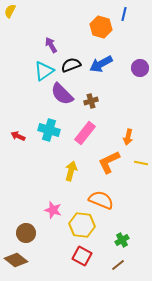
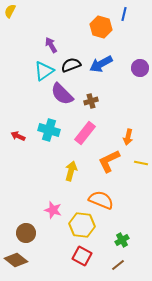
orange L-shape: moved 1 px up
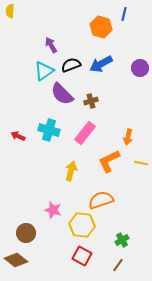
yellow semicircle: rotated 24 degrees counterclockwise
orange semicircle: rotated 40 degrees counterclockwise
brown line: rotated 16 degrees counterclockwise
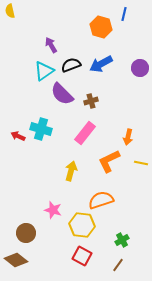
yellow semicircle: rotated 16 degrees counterclockwise
cyan cross: moved 8 px left, 1 px up
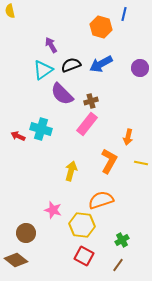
cyan triangle: moved 1 px left, 1 px up
pink rectangle: moved 2 px right, 9 px up
orange L-shape: rotated 145 degrees clockwise
red square: moved 2 px right
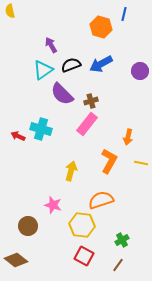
purple circle: moved 3 px down
pink star: moved 5 px up
brown circle: moved 2 px right, 7 px up
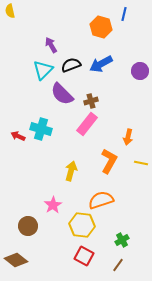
cyan triangle: rotated 10 degrees counterclockwise
pink star: rotated 24 degrees clockwise
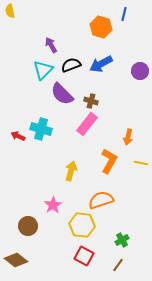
brown cross: rotated 32 degrees clockwise
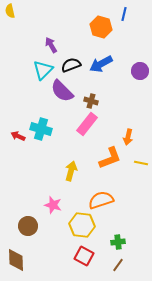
purple semicircle: moved 3 px up
orange L-shape: moved 1 px right, 3 px up; rotated 40 degrees clockwise
pink star: rotated 24 degrees counterclockwise
green cross: moved 4 px left, 2 px down; rotated 24 degrees clockwise
brown diamond: rotated 50 degrees clockwise
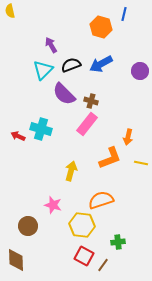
purple semicircle: moved 2 px right, 3 px down
brown line: moved 15 px left
